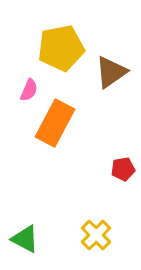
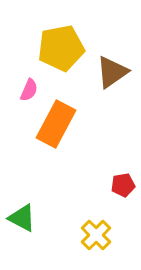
brown triangle: moved 1 px right
orange rectangle: moved 1 px right, 1 px down
red pentagon: moved 16 px down
green triangle: moved 3 px left, 21 px up
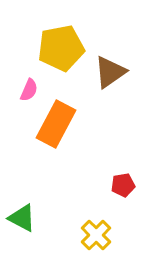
brown triangle: moved 2 px left
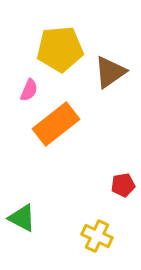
yellow pentagon: moved 1 px left, 1 px down; rotated 6 degrees clockwise
orange rectangle: rotated 24 degrees clockwise
yellow cross: moved 1 px right, 1 px down; rotated 20 degrees counterclockwise
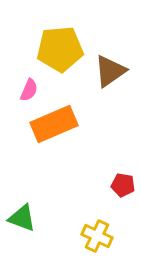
brown triangle: moved 1 px up
orange rectangle: moved 2 px left; rotated 15 degrees clockwise
red pentagon: rotated 20 degrees clockwise
green triangle: rotated 8 degrees counterclockwise
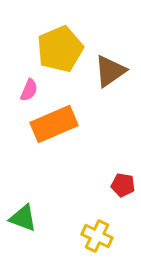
yellow pentagon: rotated 18 degrees counterclockwise
green triangle: moved 1 px right
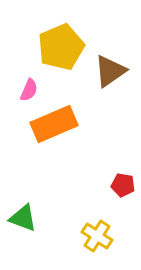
yellow pentagon: moved 1 px right, 2 px up
yellow cross: rotated 8 degrees clockwise
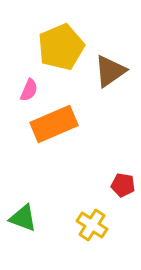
yellow cross: moved 5 px left, 11 px up
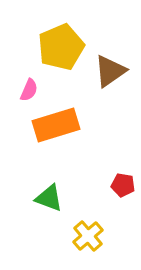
orange rectangle: moved 2 px right, 1 px down; rotated 6 degrees clockwise
green triangle: moved 26 px right, 20 px up
yellow cross: moved 4 px left, 11 px down; rotated 16 degrees clockwise
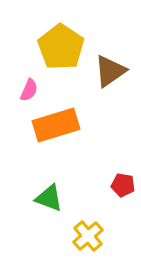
yellow pentagon: rotated 15 degrees counterclockwise
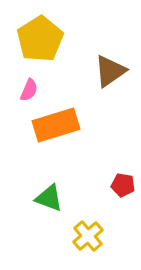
yellow pentagon: moved 21 px left, 8 px up; rotated 6 degrees clockwise
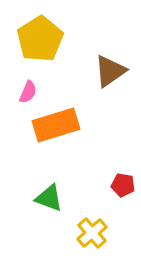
pink semicircle: moved 1 px left, 2 px down
yellow cross: moved 4 px right, 3 px up
